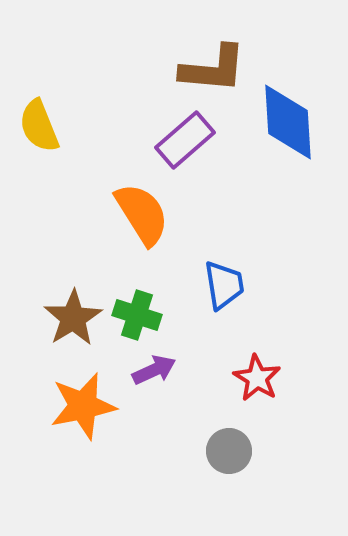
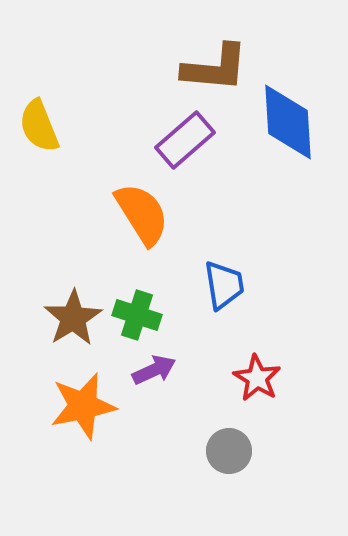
brown L-shape: moved 2 px right, 1 px up
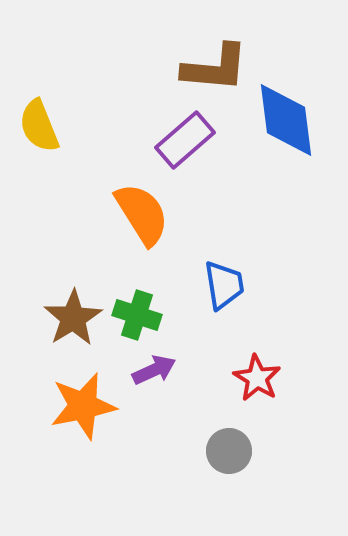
blue diamond: moved 2 px left, 2 px up; rotated 4 degrees counterclockwise
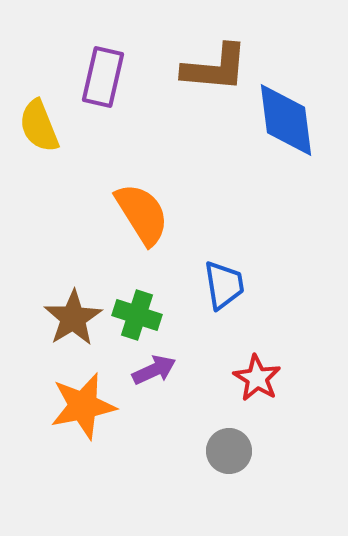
purple rectangle: moved 82 px left, 63 px up; rotated 36 degrees counterclockwise
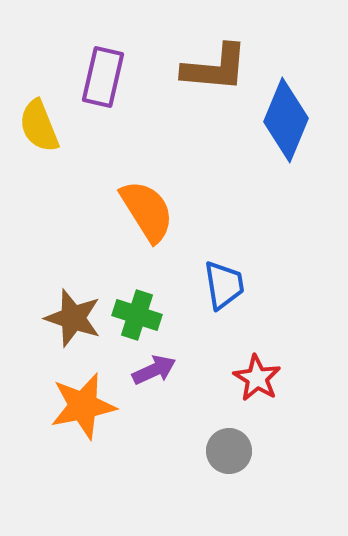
blue diamond: rotated 30 degrees clockwise
orange semicircle: moved 5 px right, 3 px up
brown star: rotated 22 degrees counterclockwise
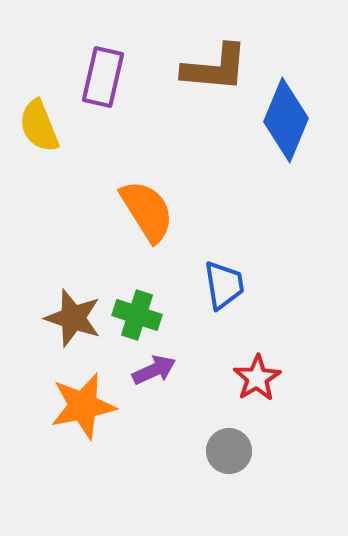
red star: rotated 9 degrees clockwise
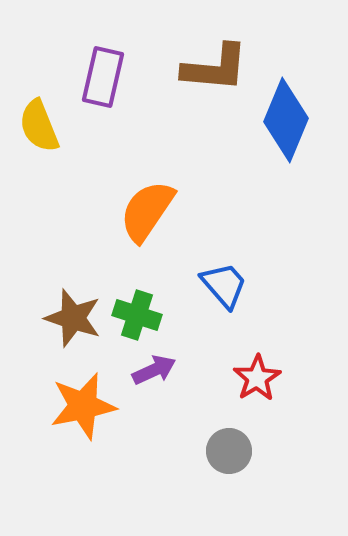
orange semicircle: rotated 114 degrees counterclockwise
blue trapezoid: rotated 32 degrees counterclockwise
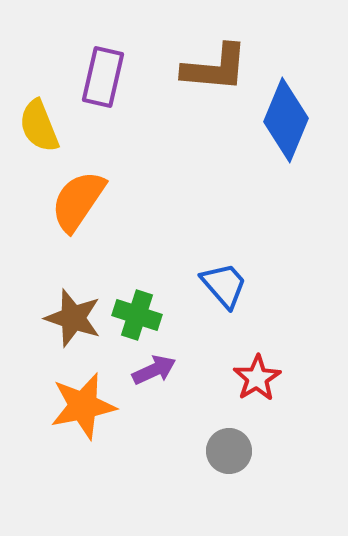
orange semicircle: moved 69 px left, 10 px up
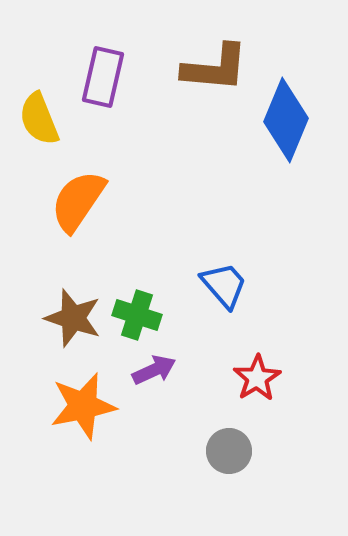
yellow semicircle: moved 7 px up
